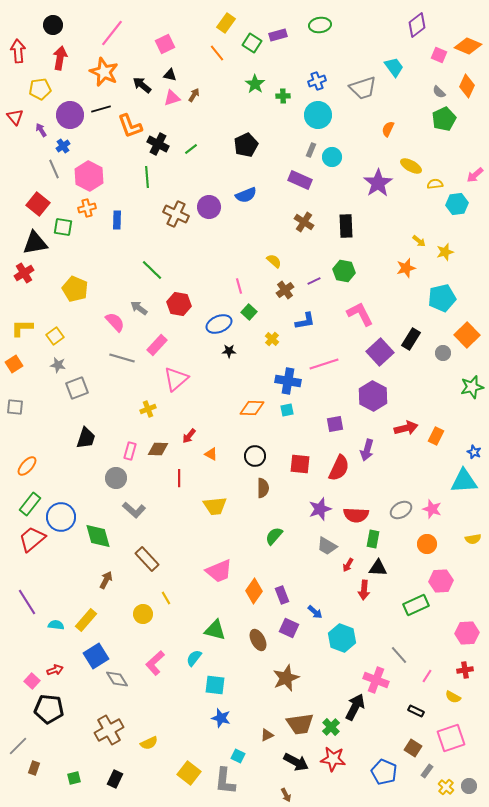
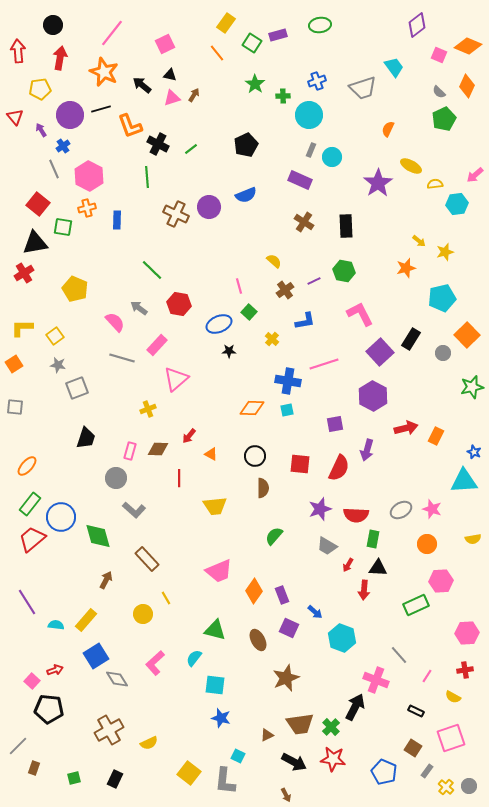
cyan circle at (318, 115): moved 9 px left
black arrow at (296, 762): moved 2 px left
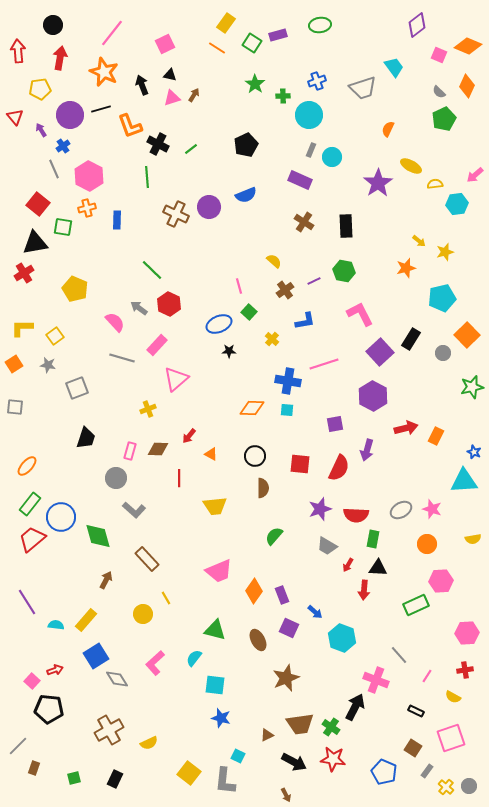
orange line at (217, 53): moved 5 px up; rotated 18 degrees counterclockwise
black arrow at (142, 85): rotated 30 degrees clockwise
red hexagon at (179, 304): moved 10 px left; rotated 15 degrees clockwise
gray star at (58, 365): moved 10 px left
cyan square at (287, 410): rotated 16 degrees clockwise
green cross at (331, 727): rotated 12 degrees counterclockwise
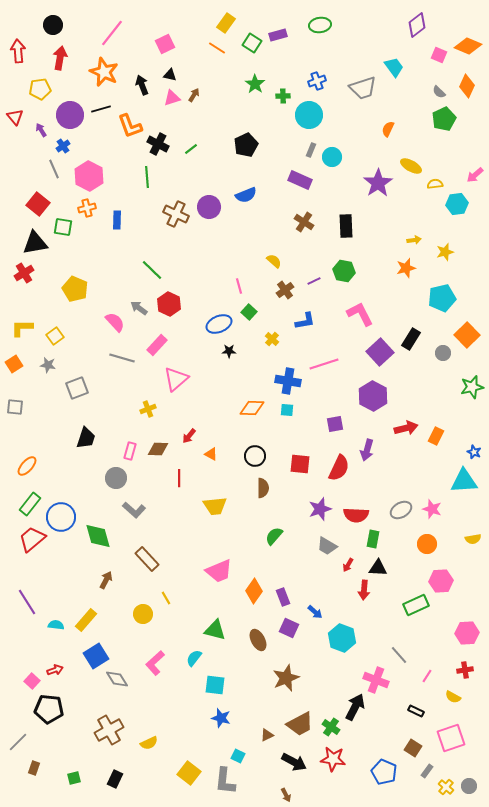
yellow arrow at (419, 241): moved 5 px left, 1 px up; rotated 48 degrees counterclockwise
purple rectangle at (282, 595): moved 1 px right, 2 px down
brown trapezoid at (300, 724): rotated 20 degrees counterclockwise
gray line at (18, 746): moved 4 px up
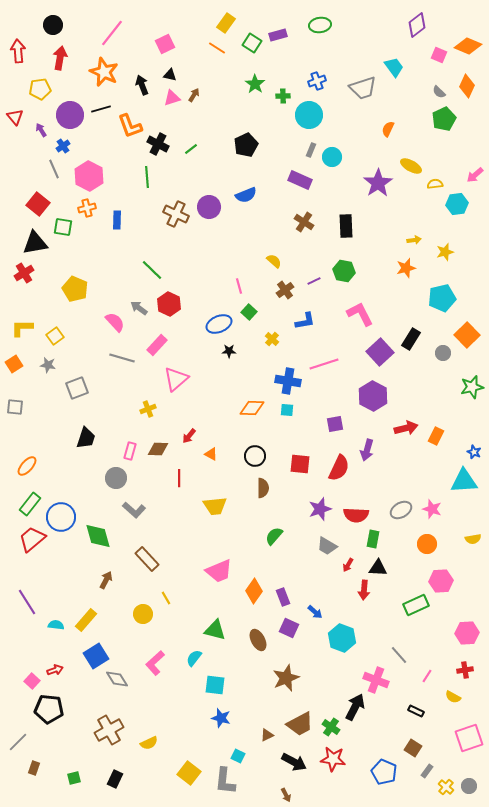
pink square at (451, 738): moved 18 px right
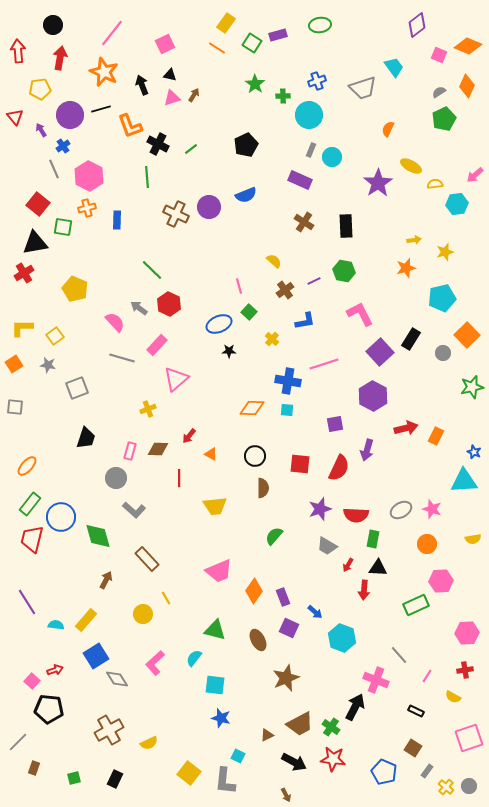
gray semicircle at (439, 92): rotated 104 degrees clockwise
red trapezoid at (32, 539): rotated 36 degrees counterclockwise
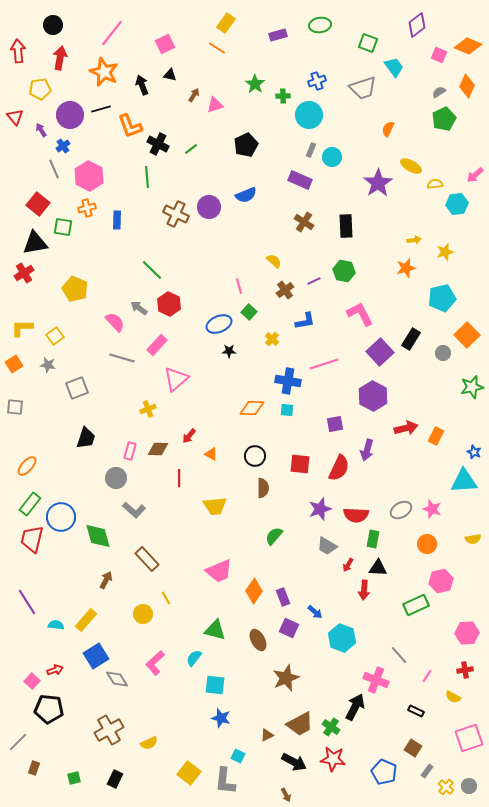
green square at (252, 43): moved 116 px right; rotated 12 degrees counterclockwise
pink triangle at (172, 98): moved 43 px right, 7 px down
pink hexagon at (441, 581): rotated 10 degrees counterclockwise
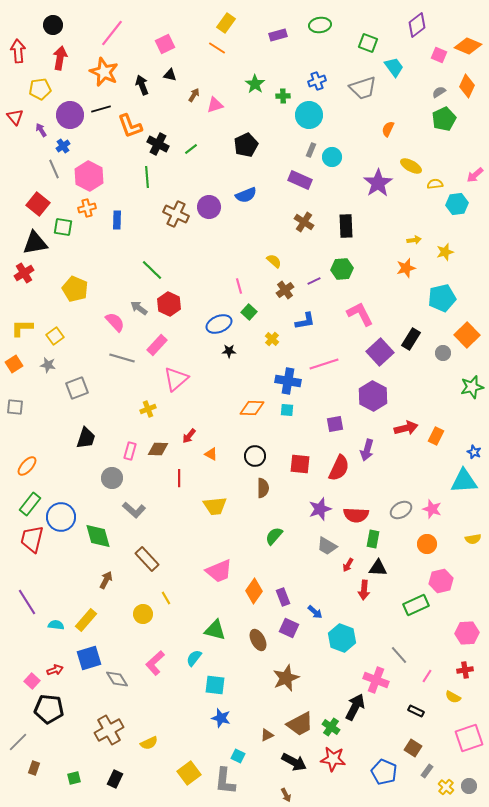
green hexagon at (344, 271): moved 2 px left, 2 px up; rotated 15 degrees counterclockwise
gray circle at (116, 478): moved 4 px left
blue square at (96, 656): moved 7 px left, 2 px down; rotated 15 degrees clockwise
yellow square at (189, 773): rotated 15 degrees clockwise
